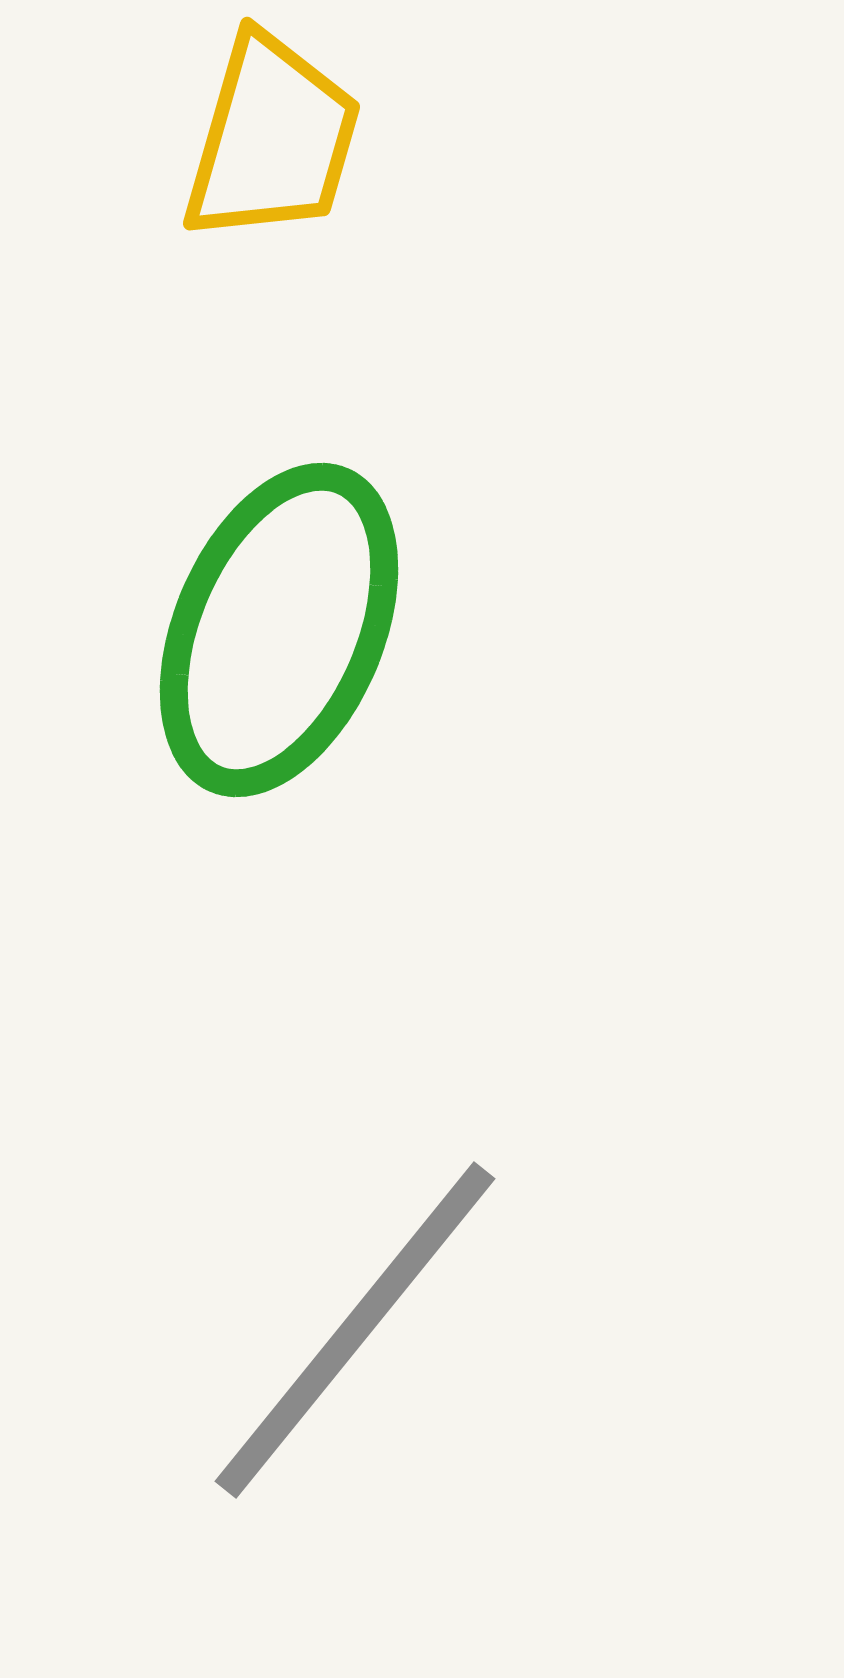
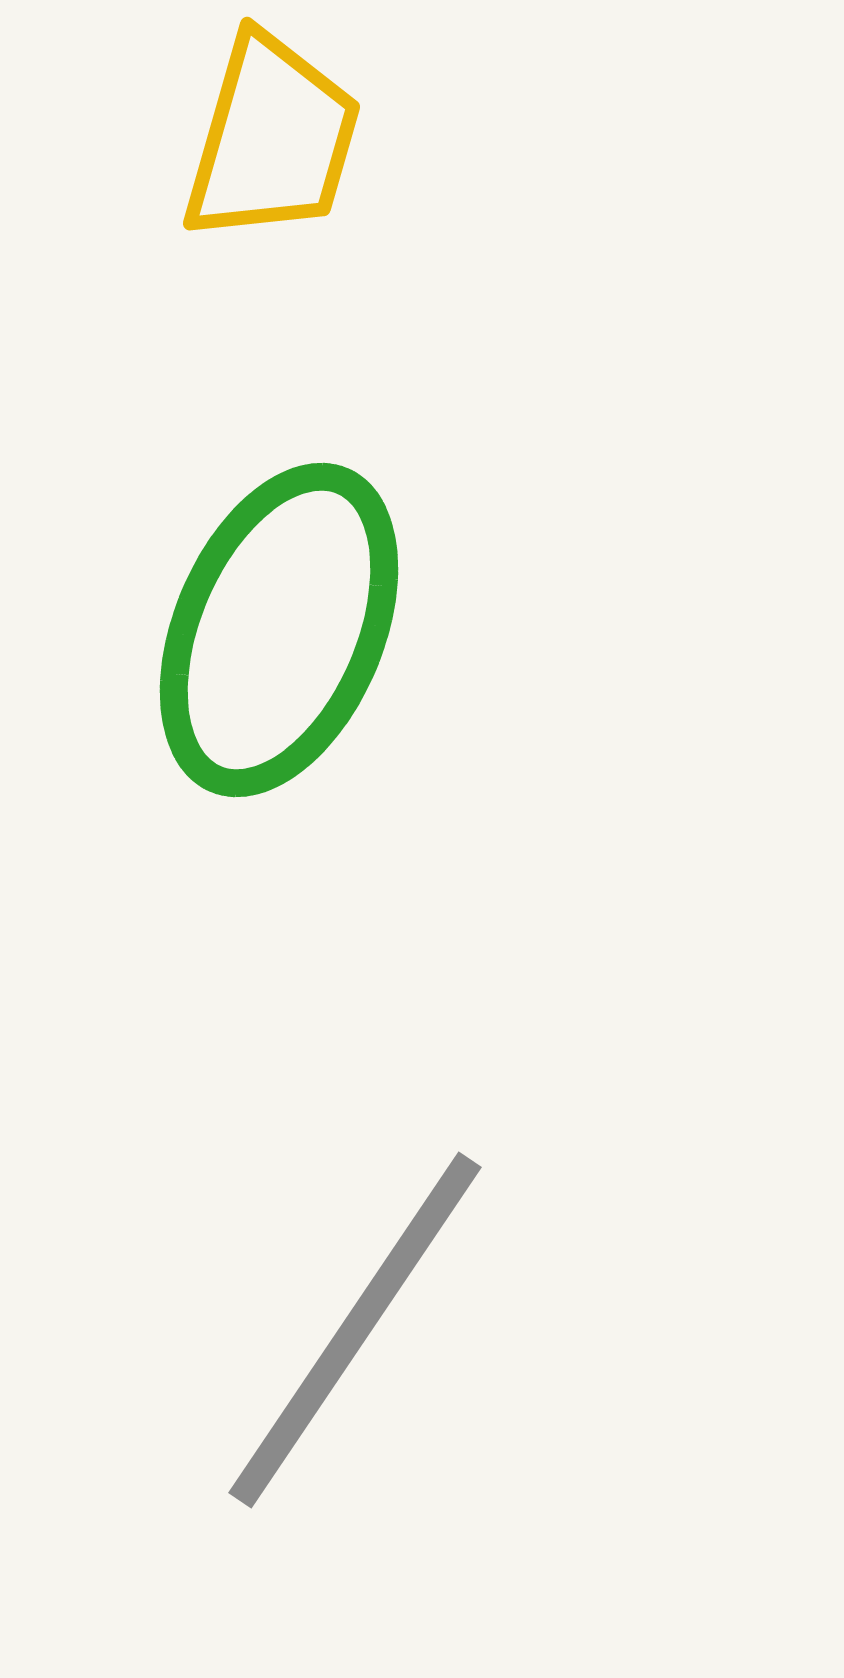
gray line: rotated 5 degrees counterclockwise
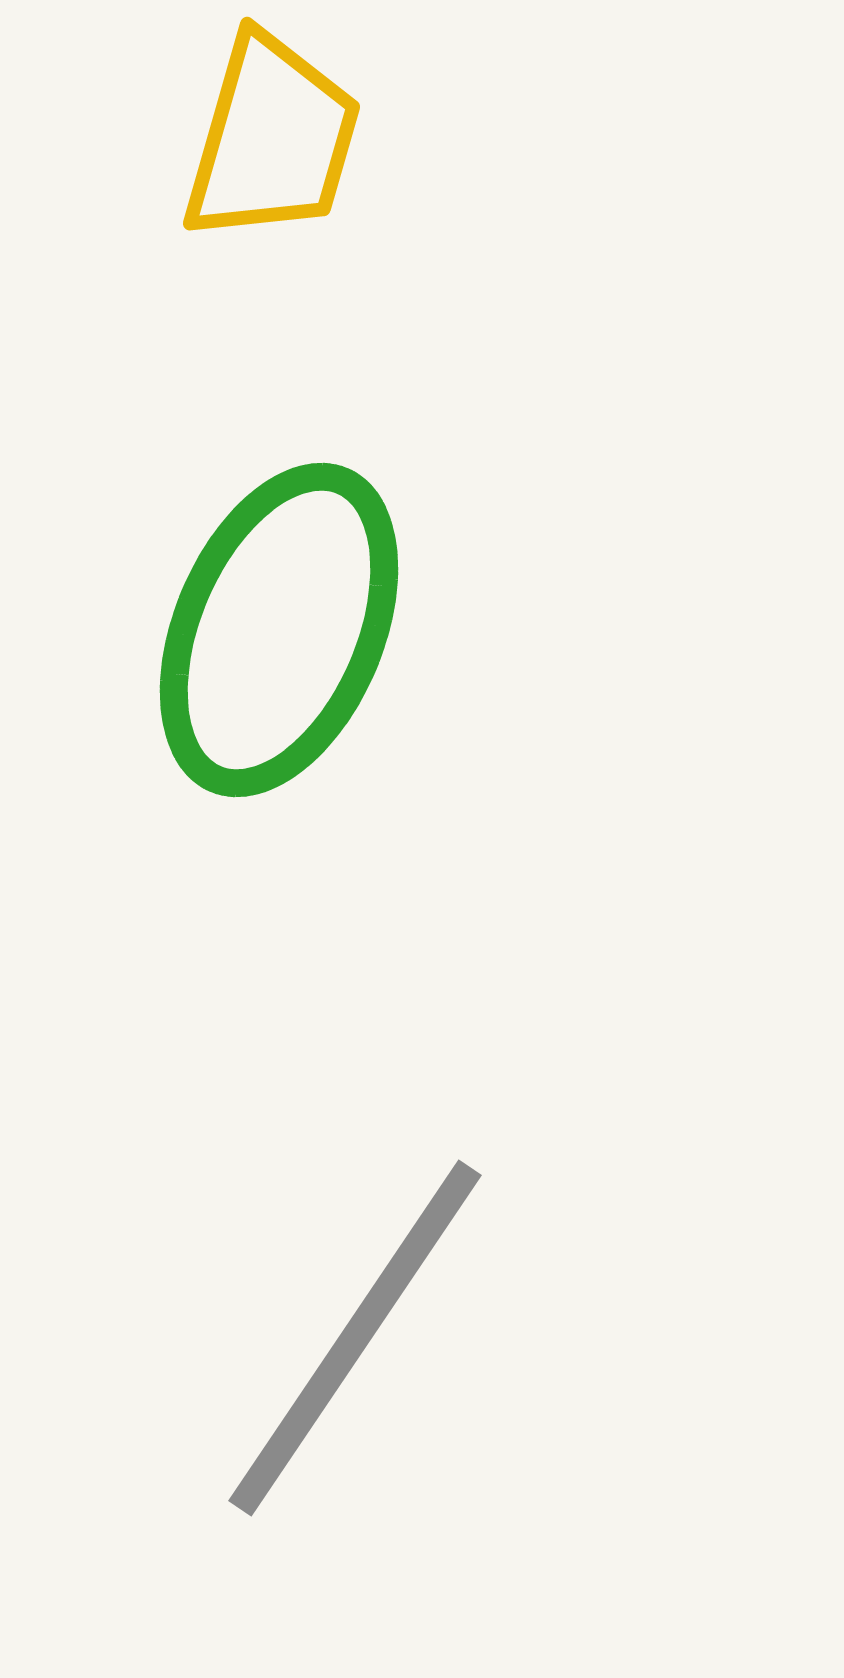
gray line: moved 8 px down
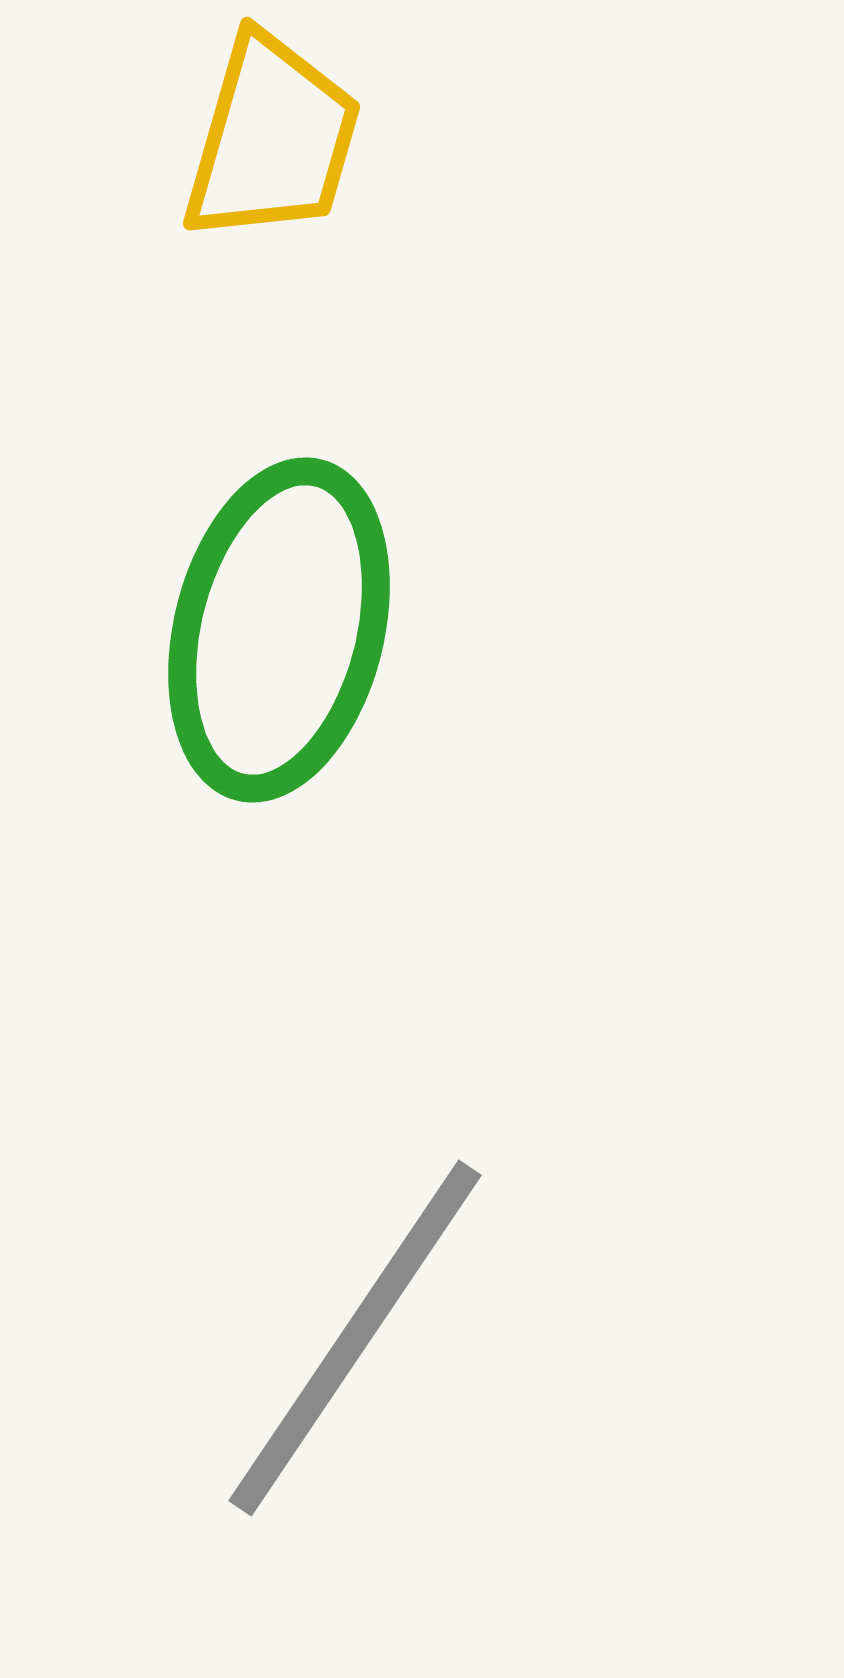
green ellipse: rotated 9 degrees counterclockwise
